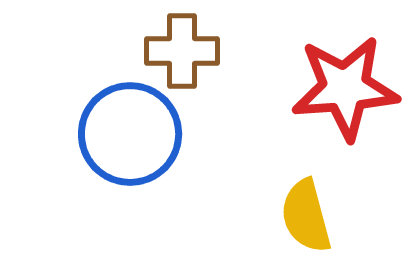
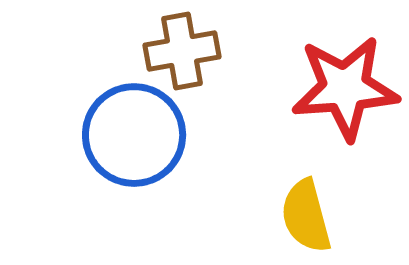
brown cross: rotated 10 degrees counterclockwise
blue circle: moved 4 px right, 1 px down
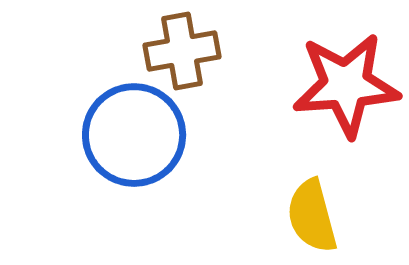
red star: moved 1 px right, 3 px up
yellow semicircle: moved 6 px right
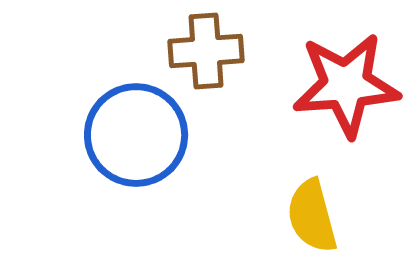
brown cross: moved 24 px right; rotated 6 degrees clockwise
blue circle: moved 2 px right
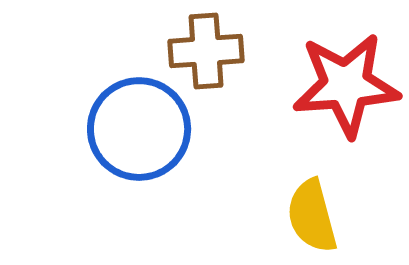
blue circle: moved 3 px right, 6 px up
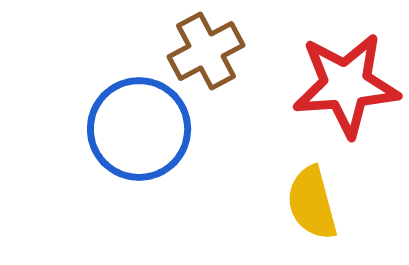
brown cross: rotated 24 degrees counterclockwise
yellow semicircle: moved 13 px up
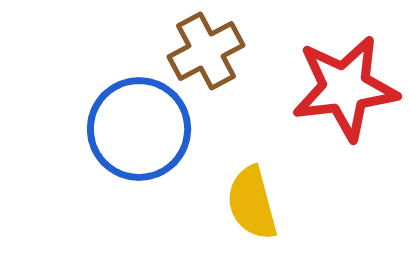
red star: moved 1 px left, 3 px down; rotated 3 degrees counterclockwise
yellow semicircle: moved 60 px left
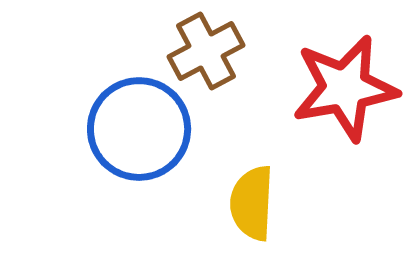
red star: rotated 3 degrees counterclockwise
yellow semicircle: rotated 18 degrees clockwise
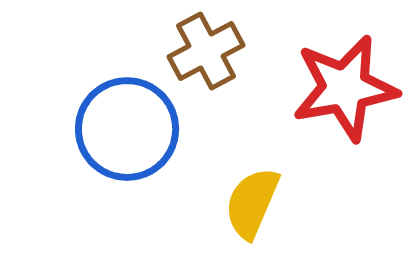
blue circle: moved 12 px left
yellow semicircle: rotated 20 degrees clockwise
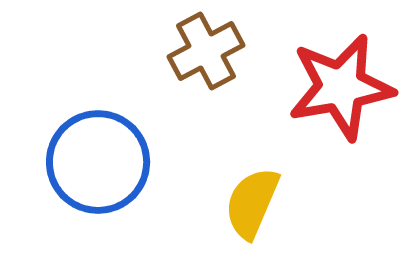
red star: moved 4 px left, 1 px up
blue circle: moved 29 px left, 33 px down
